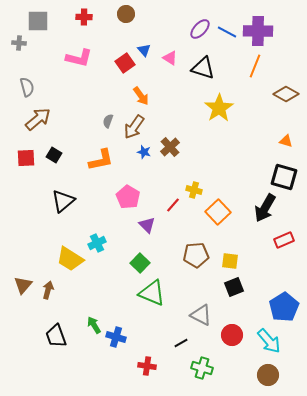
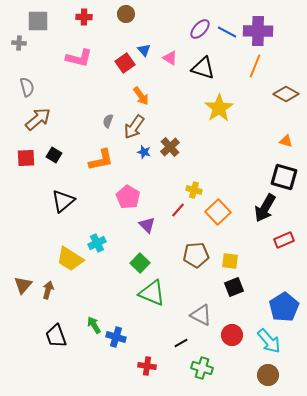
red line at (173, 205): moved 5 px right, 5 px down
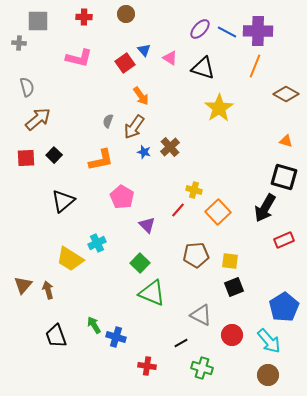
black square at (54, 155): rotated 14 degrees clockwise
pink pentagon at (128, 197): moved 6 px left
brown arrow at (48, 290): rotated 30 degrees counterclockwise
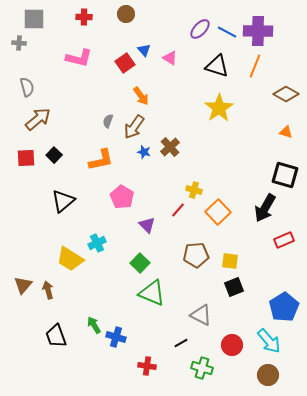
gray square at (38, 21): moved 4 px left, 2 px up
black triangle at (203, 68): moved 14 px right, 2 px up
orange triangle at (286, 141): moved 9 px up
black square at (284, 177): moved 1 px right, 2 px up
red circle at (232, 335): moved 10 px down
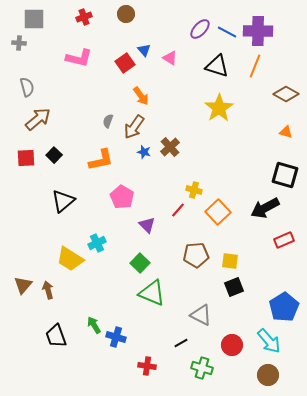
red cross at (84, 17): rotated 21 degrees counterclockwise
black arrow at (265, 208): rotated 32 degrees clockwise
